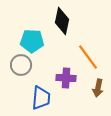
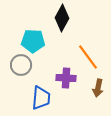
black diamond: moved 3 px up; rotated 16 degrees clockwise
cyan pentagon: moved 1 px right
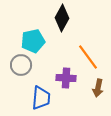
cyan pentagon: rotated 15 degrees counterclockwise
